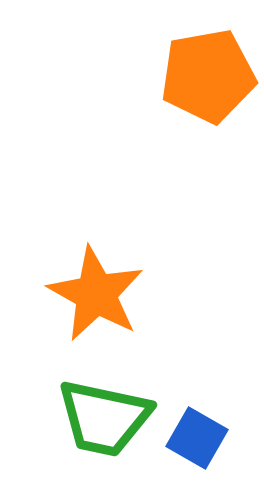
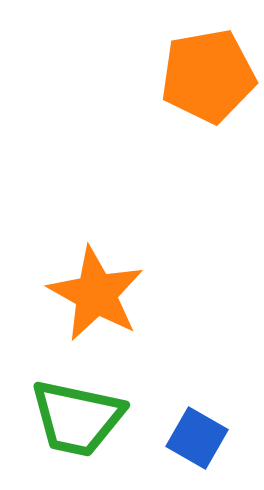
green trapezoid: moved 27 px left
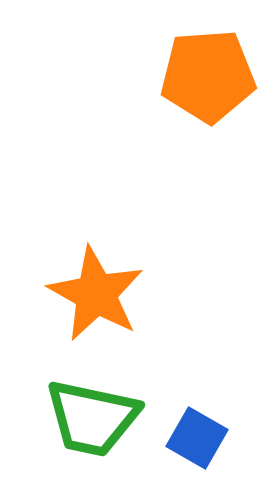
orange pentagon: rotated 6 degrees clockwise
green trapezoid: moved 15 px right
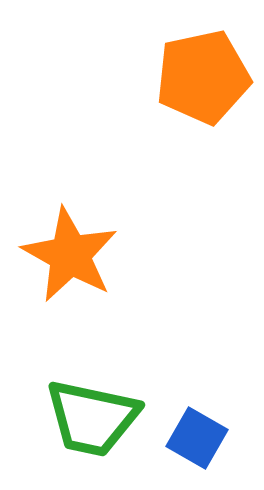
orange pentagon: moved 5 px left, 1 px down; rotated 8 degrees counterclockwise
orange star: moved 26 px left, 39 px up
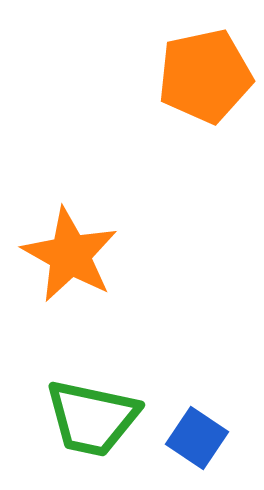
orange pentagon: moved 2 px right, 1 px up
blue square: rotated 4 degrees clockwise
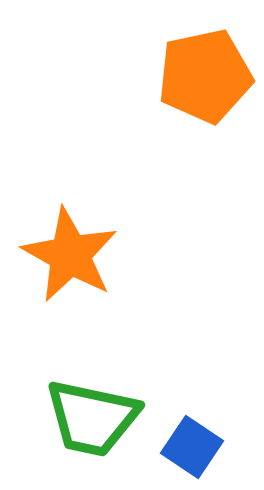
blue square: moved 5 px left, 9 px down
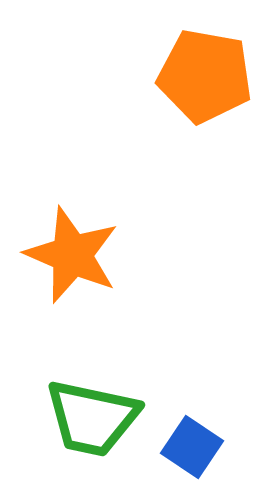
orange pentagon: rotated 22 degrees clockwise
orange star: moved 2 px right; rotated 6 degrees counterclockwise
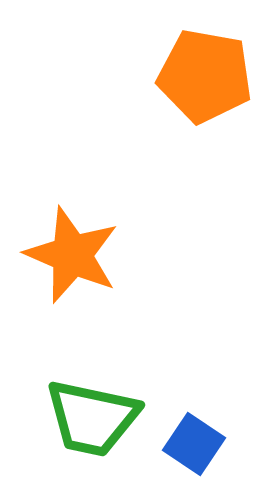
blue square: moved 2 px right, 3 px up
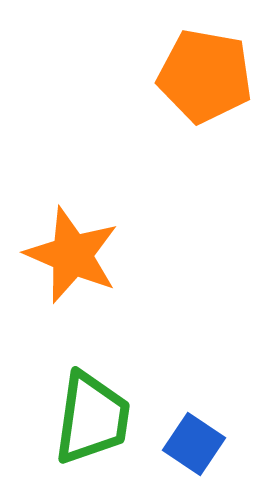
green trapezoid: rotated 94 degrees counterclockwise
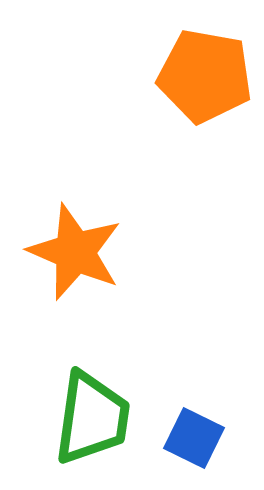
orange star: moved 3 px right, 3 px up
blue square: moved 6 px up; rotated 8 degrees counterclockwise
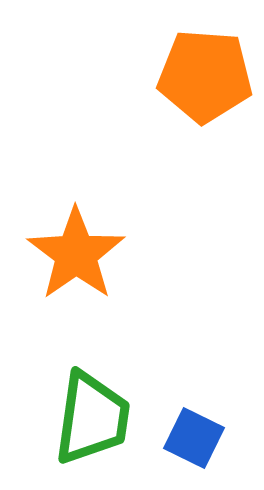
orange pentagon: rotated 6 degrees counterclockwise
orange star: moved 1 px right, 2 px down; rotated 14 degrees clockwise
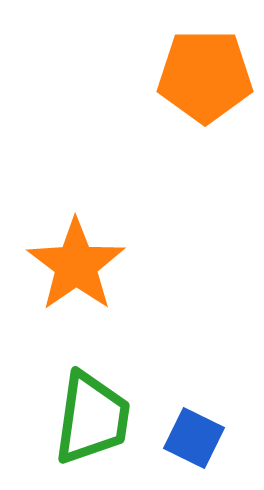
orange pentagon: rotated 4 degrees counterclockwise
orange star: moved 11 px down
